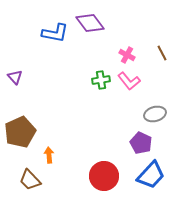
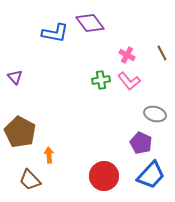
gray ellipse: rotated 30 degrees clockwise
brown pentagon: rotated 20 degrees counterclockwise
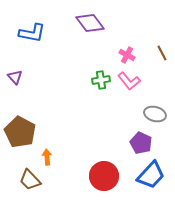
blue L-shape: moved 23 px left
orange arrow: moved 2 px left, 2 px down
